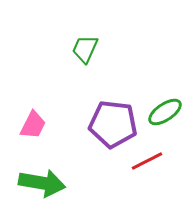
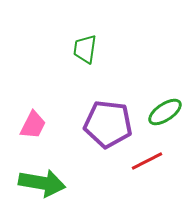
green trapezoid: rotated 16 degrees counterclockwise
purple pentagon: moved 5 px left
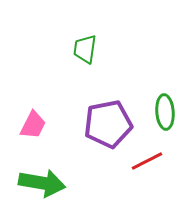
green ellipse: rotated 60 degrees counterclockwise
purple pentagon: rotated 18 degrees counterclockwise
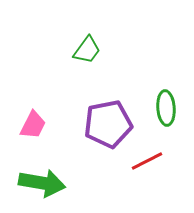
green trapezoid: moved 2 px right, 1 px down; rotated 152 degrees counterclockwise
green ellipse: moved 1 px right, 4 px up
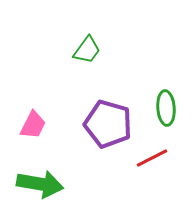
purple pentagon: rotated 27 degrees clockwise
red line: moved 5 px right, 3 px up
green arrow: moved 2 px left, 1 px down
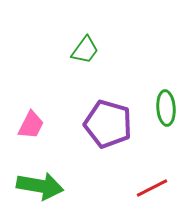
green trapezoid: moved 2 px left
pink trapezoid: moved 2 px left
red line: moved 30 px down
green arrow: moved 2 px down
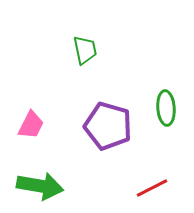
green trapezoid: rotated 48 degrees counterclockwise
purple pentagon: moved 2 px down
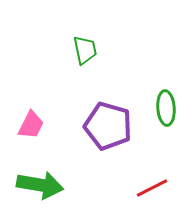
green arrow: moved 1 px up
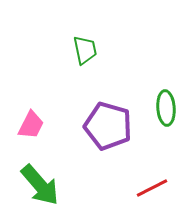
green arrow: rotated 39 degrees clockwise
